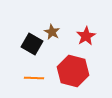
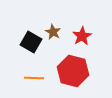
brown star: moved 1 px right
red star: moved 4 px left
black square: moved 1 px left, 2 px up
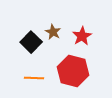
black square: rotated 15 degrees clockwise
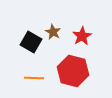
black square: rotated 15 degrees counterclockwise
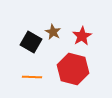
red hexagon: moved 2 px up
orange line: moved 2 px left, 1 px up
